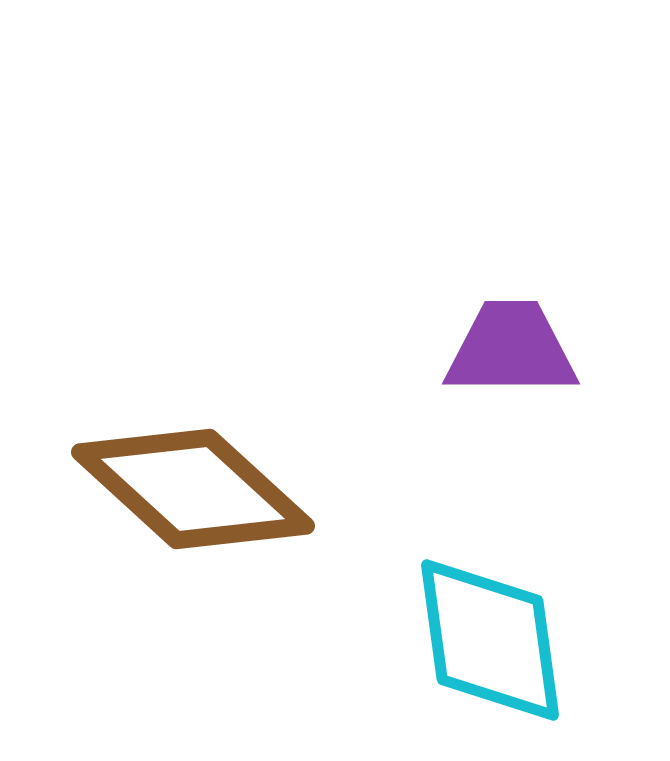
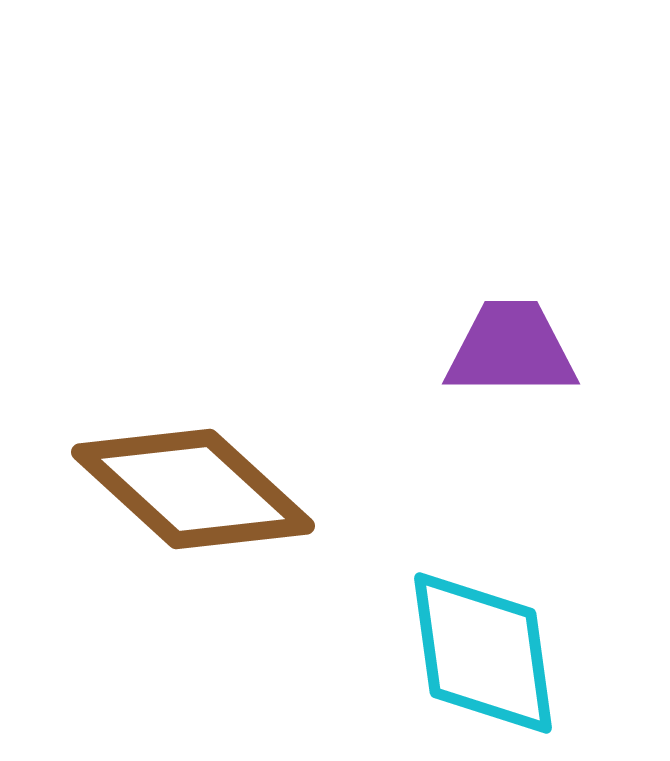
cyan diamond: moved 7 px left, 13 px down
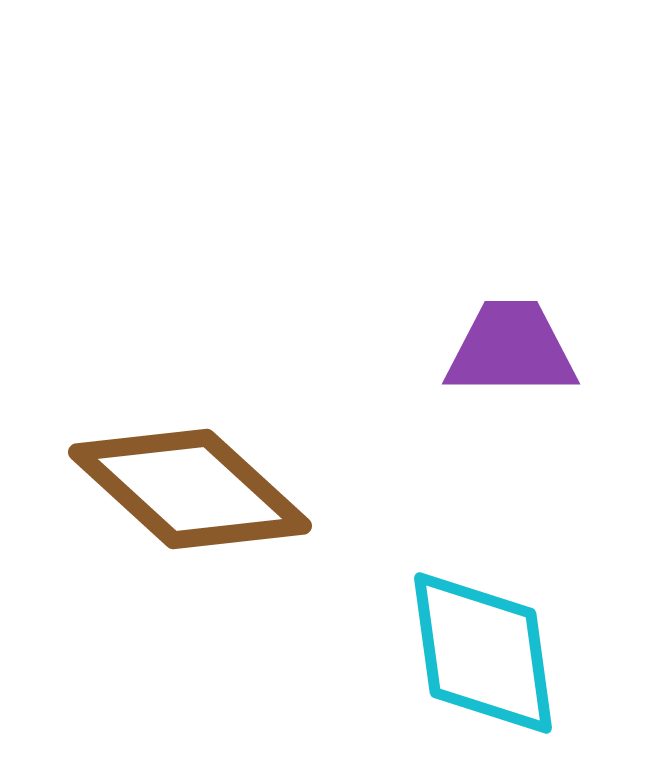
brown diamond: moved 3 px left
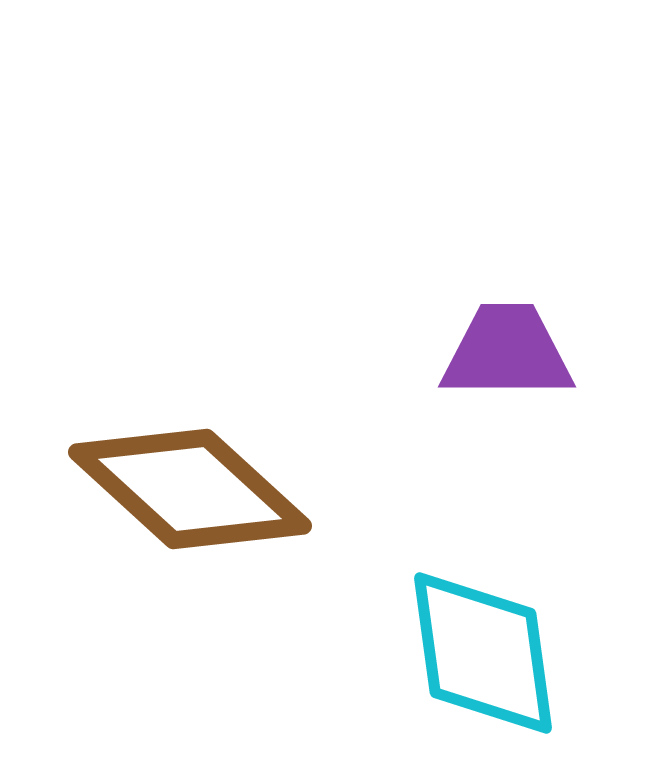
purple trapezoid: moved 4 px left, 3 px down
